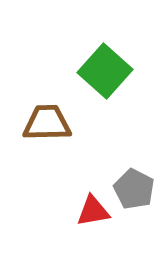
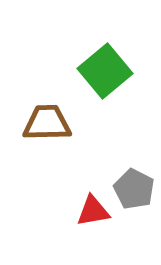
green square: rotated 8 degrees clockwise
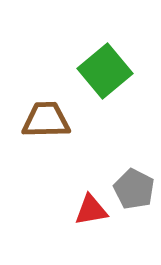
brown trapezoid: moved 1 px left, 3 px up
red triangle: moved 2 px left, 1 px up
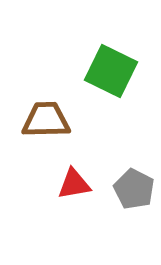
green square: moved 6 px right; rotated 24 degrees counterclockwise
red triangle: moved 17 px left, 26 px up
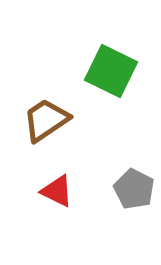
brown trapezoid: rotated 33 degrees counterclockwise
red triangle: moved 17 px left, 7 px down; rotated 36 degrees clockwise
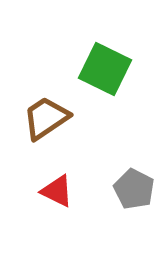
green square: moved 6 px left, 2 px up
brown trapezoid: moved 2 px up
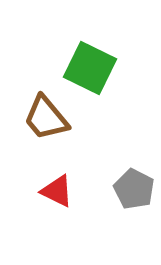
green square: moved 15 px left, 1 px up
brown trapezoid: rotated 96 degrees counterclockwise
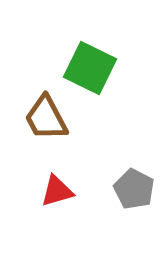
brown trapezoid: rotated 12 degrees clockwise
red triangle: rotated 42 degrees counterclockwise
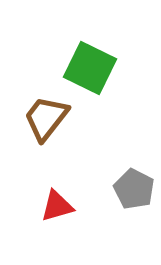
brown trapezoid: rotated 66 degrees clockwise
red triangle: moved 15 px down
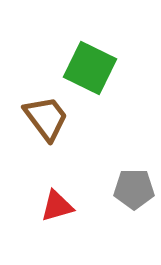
brown trapezoid: rotated 105 degrees clockwise
gray pentagon: rotated 27 degrees counterclockwise
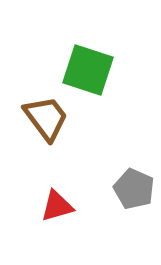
green square: moved 2 px left, 2 px down; rotated 8 degrees counterclockwise
gray pentagon: rotated 24 degrees clockwise
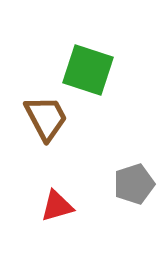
brown trapezoid: rotated 9 degrees clockwise
gray pentagon: moved 5 px up; rotated 30 degrees clockwise
